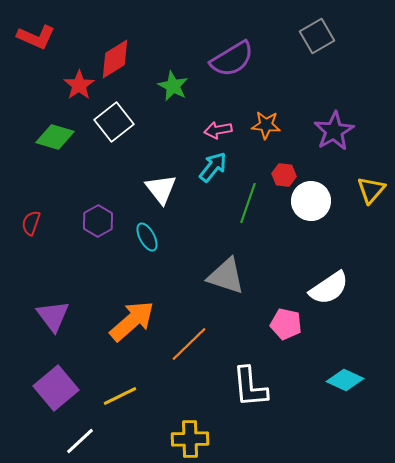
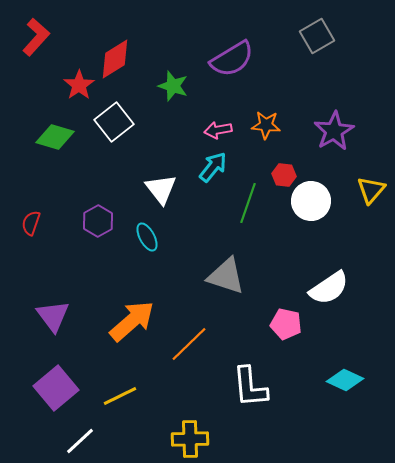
red L-shape: rotated 72 degrees counterclockwise
green star: rotated 8 degrees counterclockwise
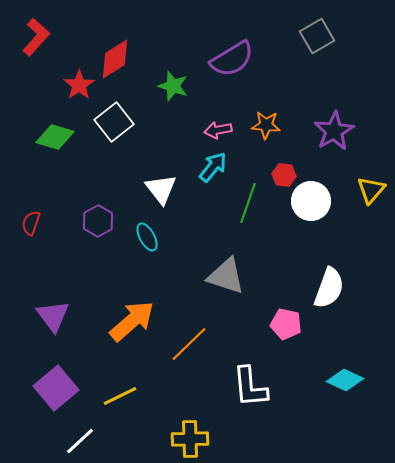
white semicircle: rotated 36 degrees counterclockwise
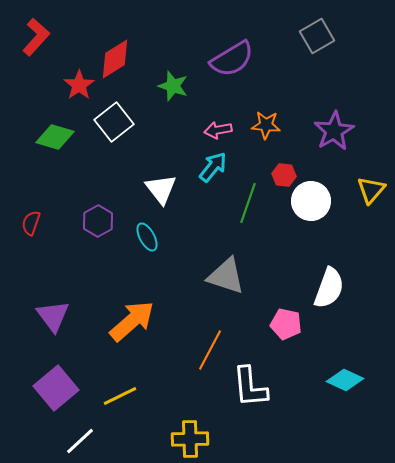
orange line: moved 21 px right, 6 px down; rotated 18 degrees counterclockwise
